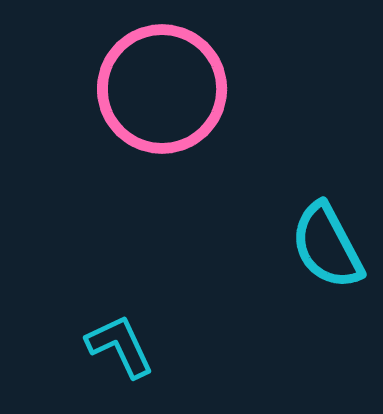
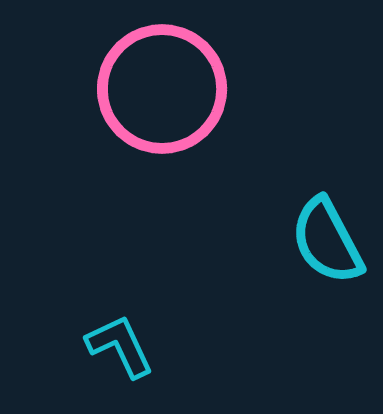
cyan semicircle: moved 5 px up
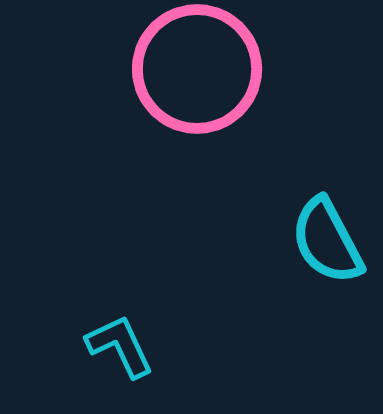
pink circle: moved 35 px right, 20 px up
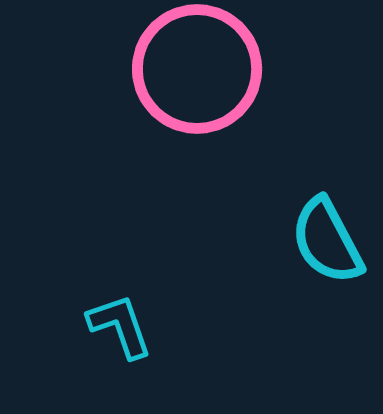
cyan L-shape: moved 20 px up; rotated 6 degrees clockwise
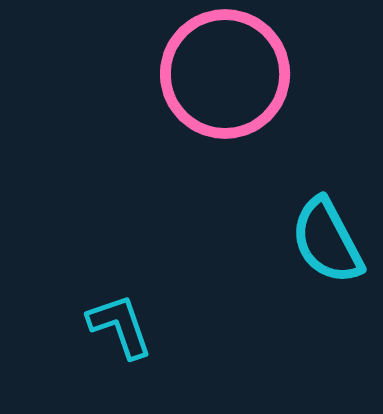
pink circle: moved 28 px right, 5 px down
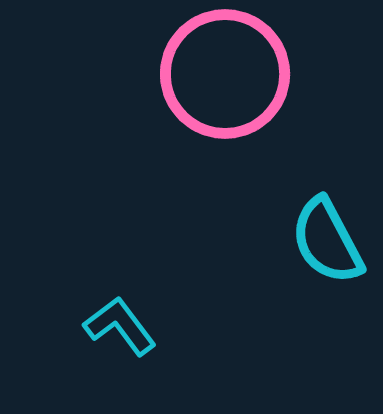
cyan L-shape: rotated 18 degrees counterclockwise
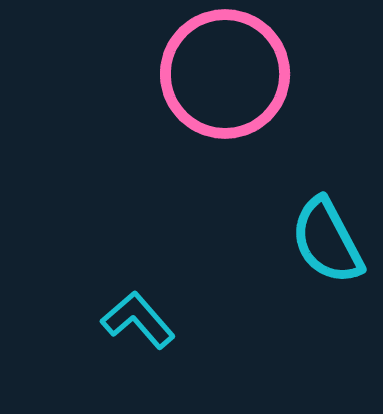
cyan L-shape: moved 18 px right, 6 px up; rotated 4 degrees counterclockwise
